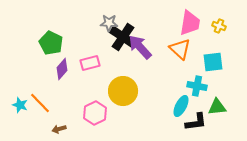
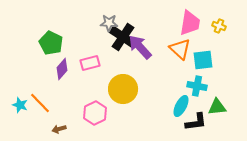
cyan square: moved 10 px left, 2 px up
yellow circle: moved 2 px up
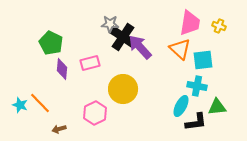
gray star: moved 1 px right, 1 px down
purple diamond: rotated 35 degrees counterclockwise
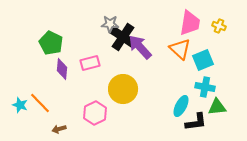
cyan square: rotated 15 degrees counterclockwise
cyan cross: moved 8 px right, 1 px down
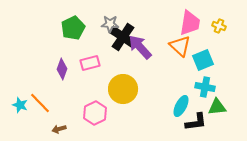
green pentagon: moved 22 px right, 15 px up; rotated 20 degrees clockwise
orange triangle: moved 3 px up
purple diamond: rotated 15 degrees clockwise
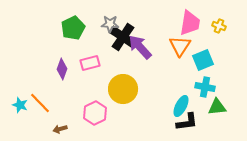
orange triangle: rotated 20 degrees clockwise
black L-shape: moved 9 px left
brown arrow: moved 1 px right
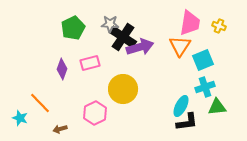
purple arrow: rotated 116 degrees clockwise
cyan cross: rotated 30 degrees counterclockwise
cyan star: moved 13 px down
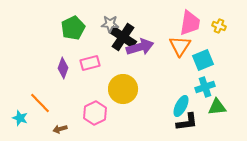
purple diamond: moved 1 px right, 1 px up
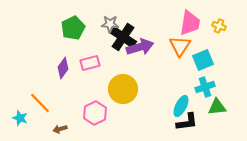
purple diamond: rotated 15 degrees clockwise
